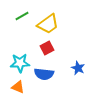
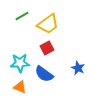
blue semicircle: rotated 30 degrees clockwise
orange triangle: moved 2 px right
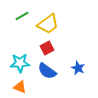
blue semicircle: moved 3 px right, 3 px up
